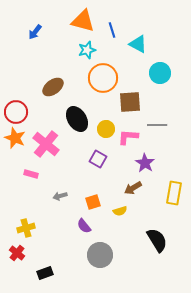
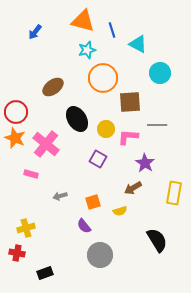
red cross: rotated 28 degrees counterclockwise
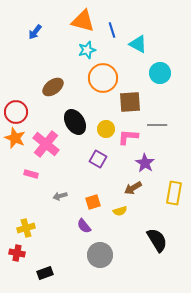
black ellipse: moved 2 px left, 3 px down
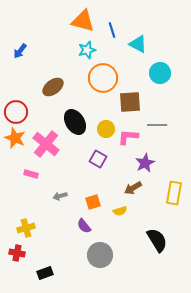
blue arrow: moved 15 px left, 19 px down
purple star: rotated 12 degrees clockwise
